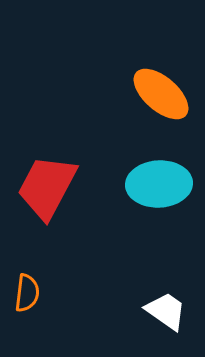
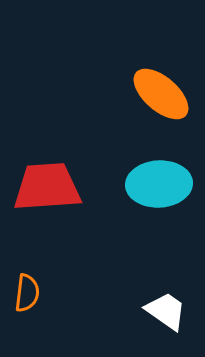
red trapezoid: rotated 58 degrees clockwise
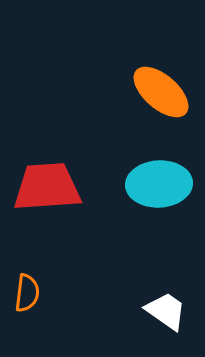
orange ellipse: moved 2 px up
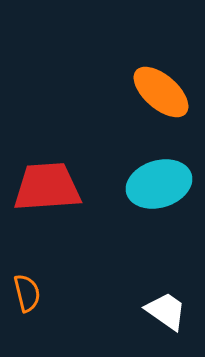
cyan ellipse: rotated 14 degrees counterclockwise
orange semicircle: rotated 21 degrees counterclockwise
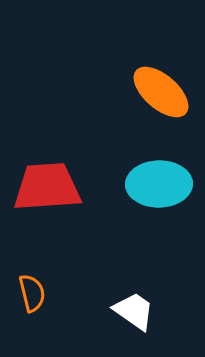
cyan ellipse: rotated 16 degrees clockwise
orange semicircle: moved 5 px right
white trapezoid: moved 32 px left
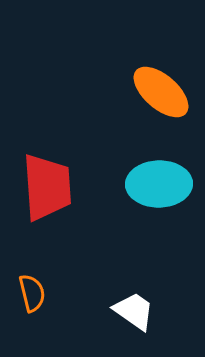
red trapezoid: rotated 90 degrees clockwise
